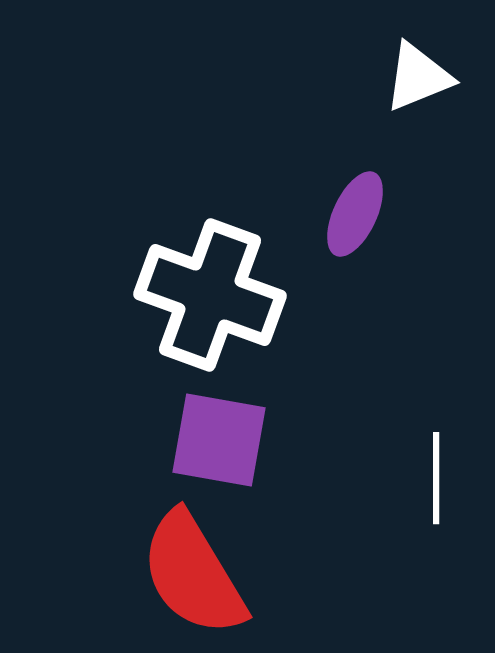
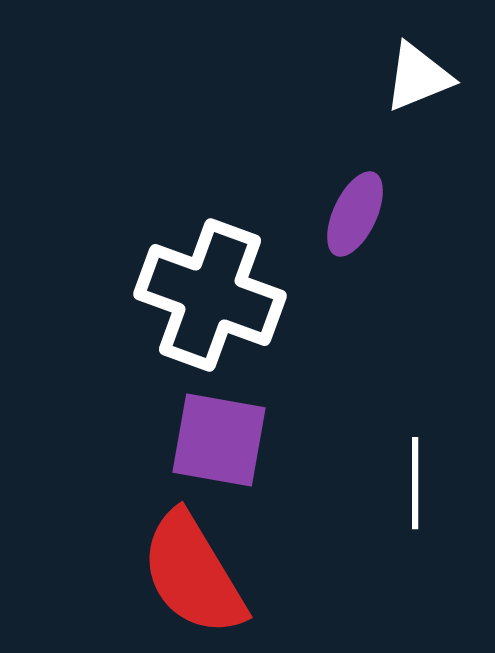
white line: moved 21 px left, 5 px down
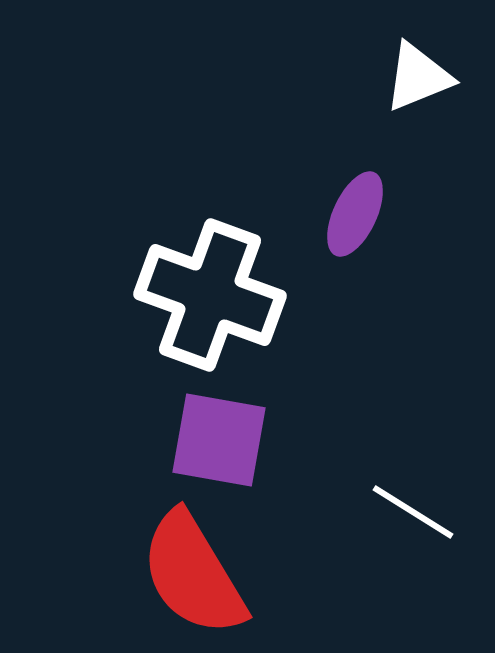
white line: moved 2 px left, 29 px down; rotated 58 degrees counterclockwise
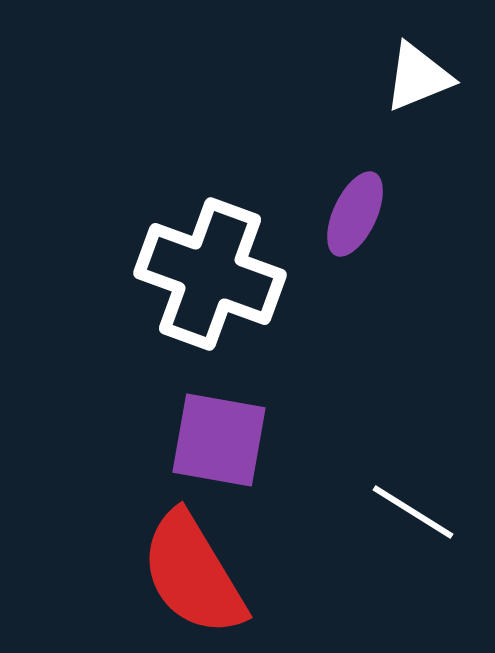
white cross: moved 21 px up
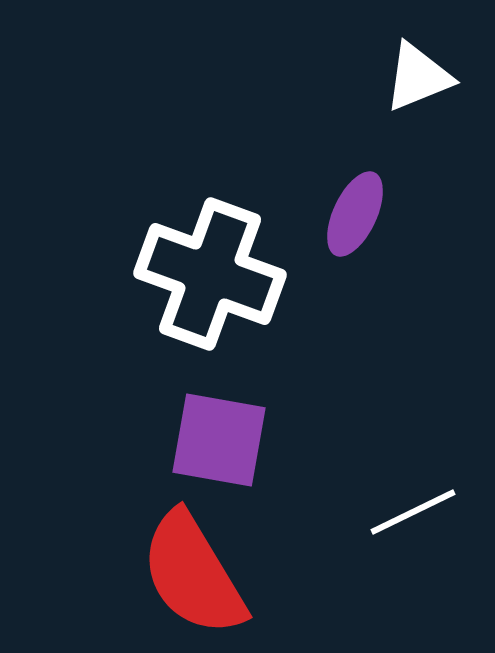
white line: rotated 58 degrees counterclockwise
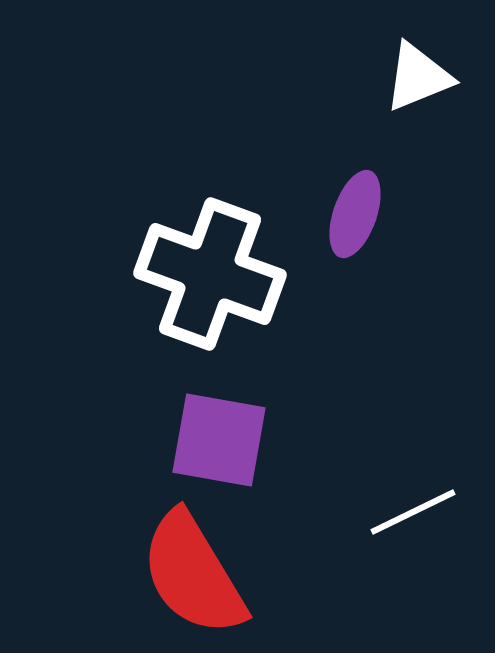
purple ellipse: rotated 6 degrees counterclockwise
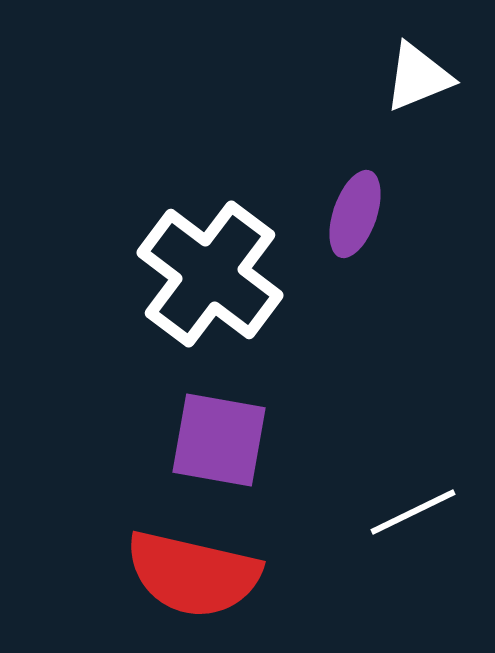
white cross: rotated 17 degrees clockwise
red semicircle: rotated 46 degrees counterclockwise
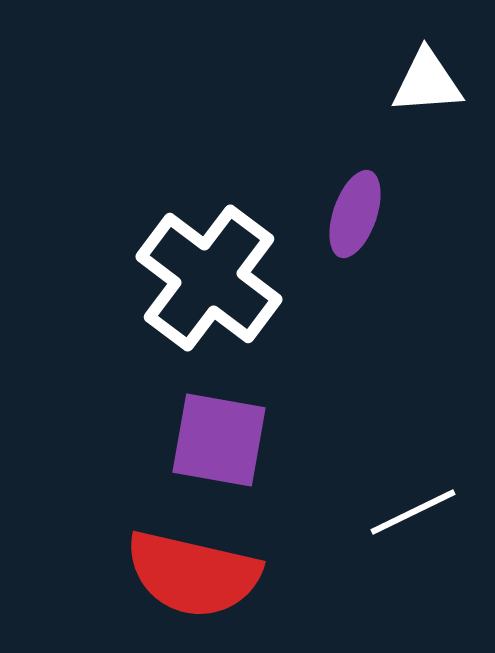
white triangle: moved 9 px right, 5 px down; rotated 18 degrees clockwise
white cross: moved 1 px left, 4 px down
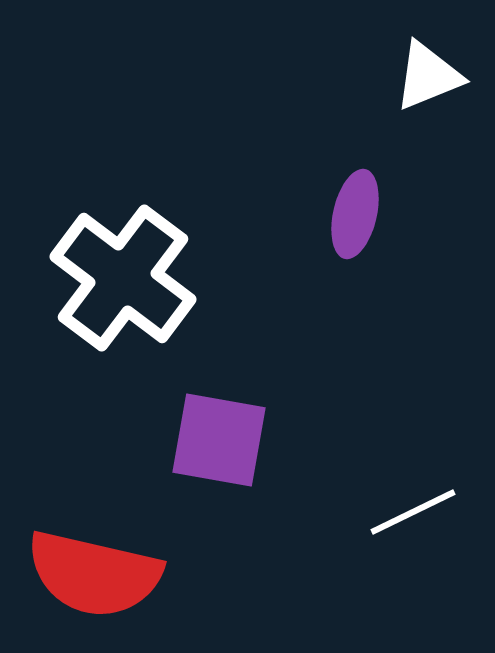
white triangle: moved 1 px right, 6 px up; rotated 18 degrees counterclockwise
purple ellipse: rotated 6 degrees counterclockwise
white cross: moved 86 px left
red semicircle: moved 99 px left
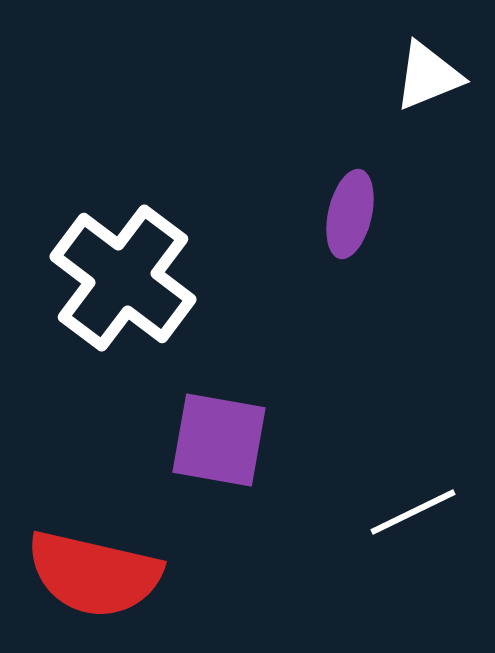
purple ellipse: moved 5 px left
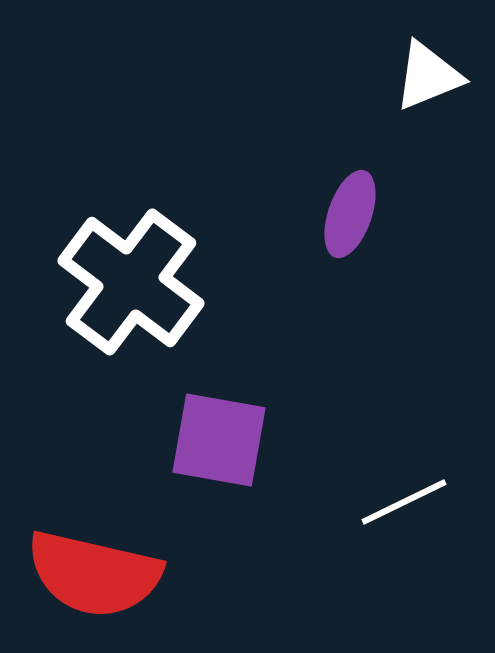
purple ellipse: rotated 6 degrees clockwise
white cross: moved 8 px right, 4 px down
white line: moved 9 px left, 10 px up
